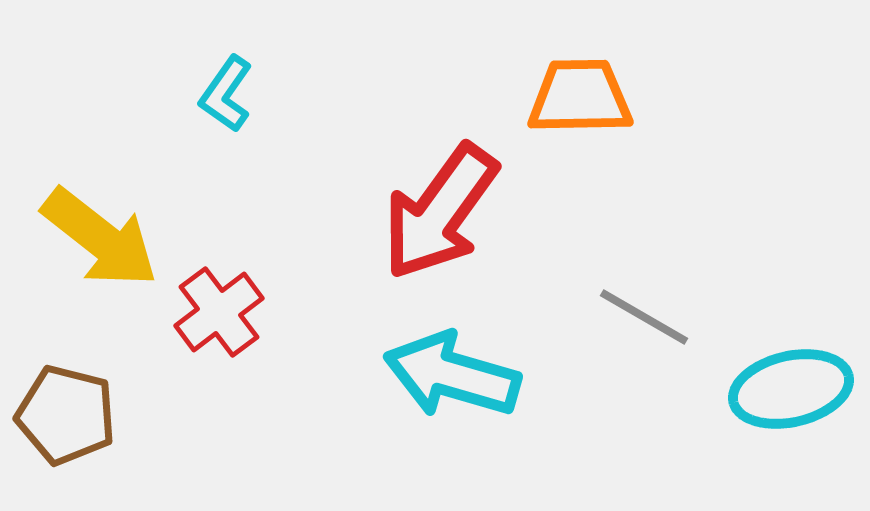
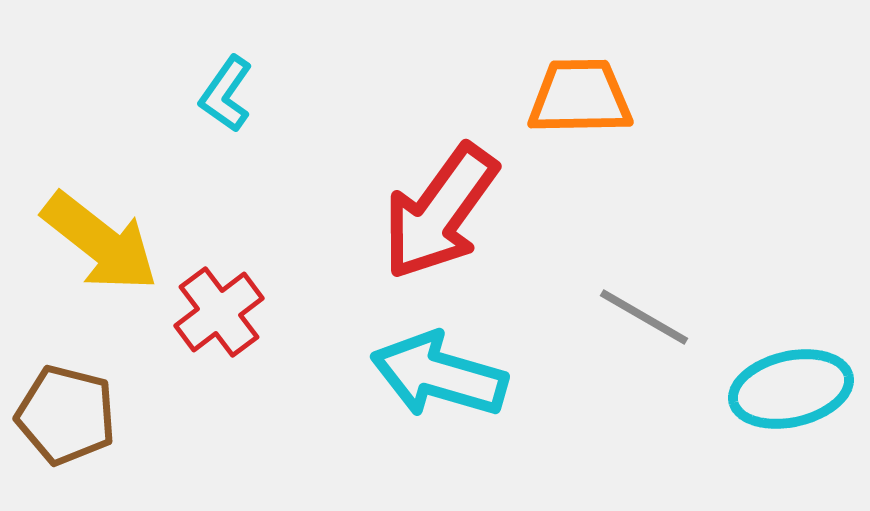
yellow arrow: moved 4 px down
cyan arrow: moved 13 px left
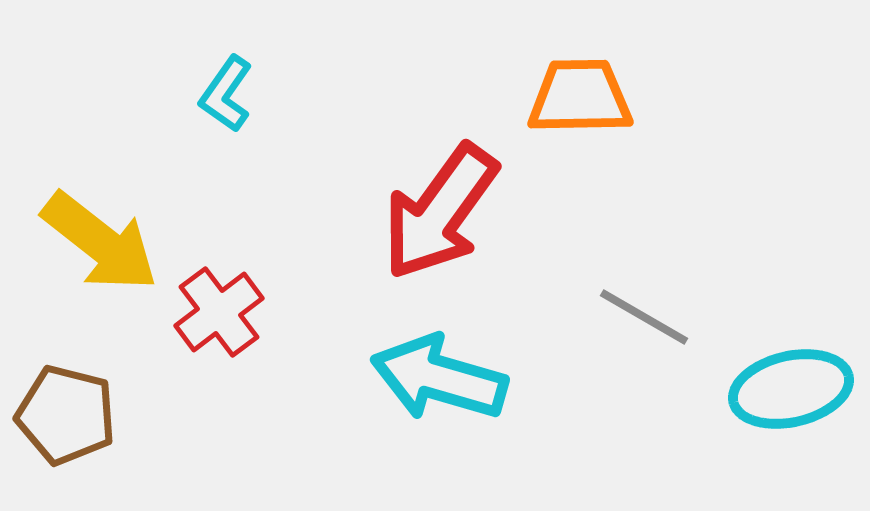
cyan arrow: moved 3 px down
